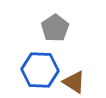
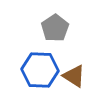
brown triangle: moved 6 px up
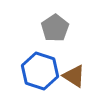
blue hexagon: moved 1 px down; rotated 15 degrees clockwise
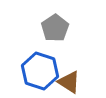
brown triangle: moved 5 px left, 6 px down
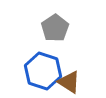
blue hexagon: moved 3 px right
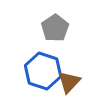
brown triangle: rotated 40 degrees clockwise
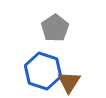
brown triangle: rotated 10 degrees counterclockwise
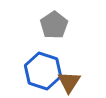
gray pentagon: moved 1 px left, 3 px up
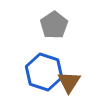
blue hexagon: moved 1 px right, 1 px down
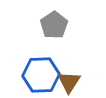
blue hexagon: moved 3 px left, 3 px down; rotated 21 degrees counterclockwise
